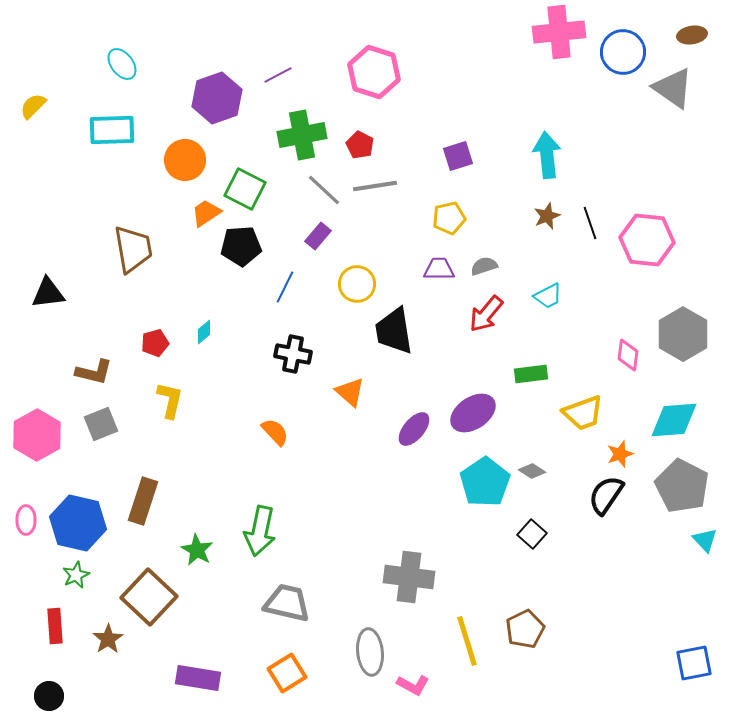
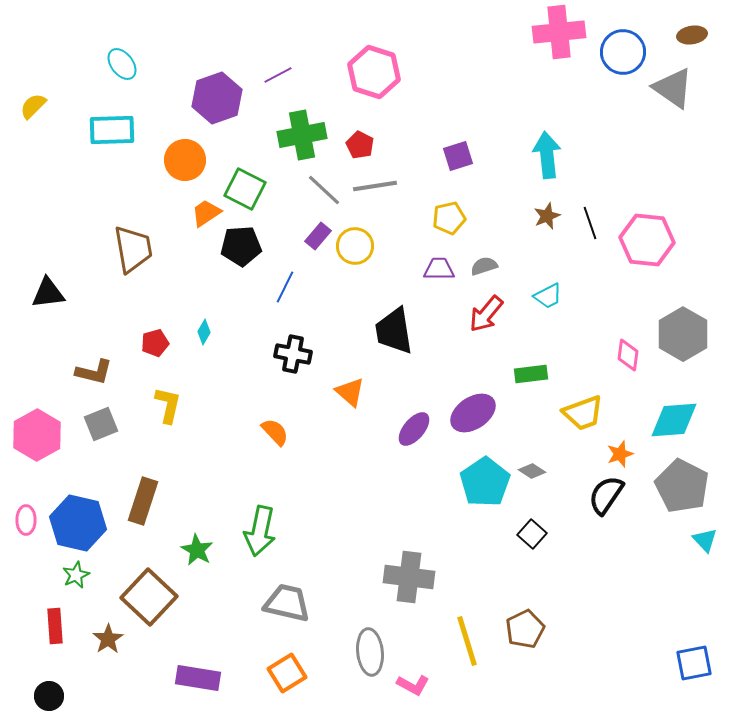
yellow circle at (357, 284): moved 2 px left, 38 px up
cyan diamond at (204, 332): rotated 20 degrees counterclockwise
yellow L-shape at (170, 400): moved 2 px left, 5 px down
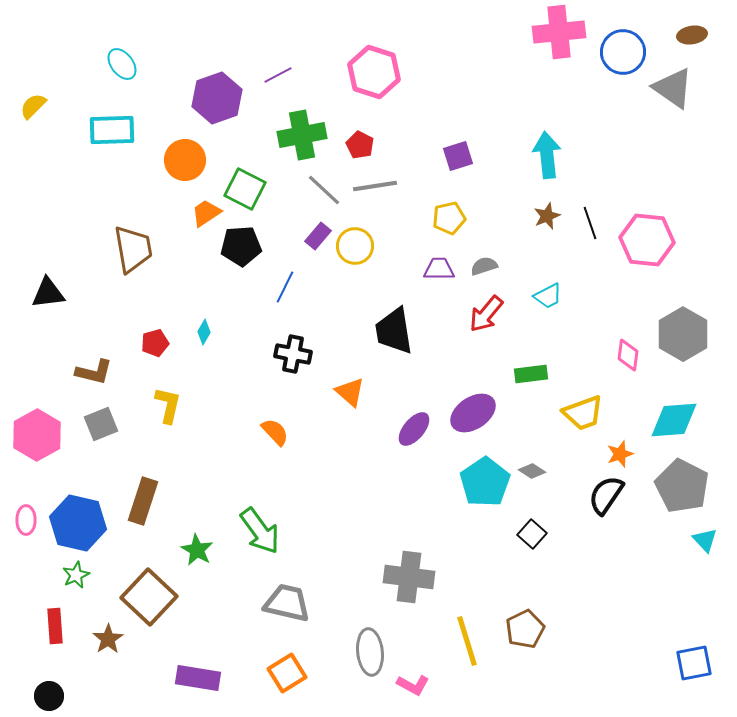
green arrow at (260, 531): rotated 48 degrees counterclockwise
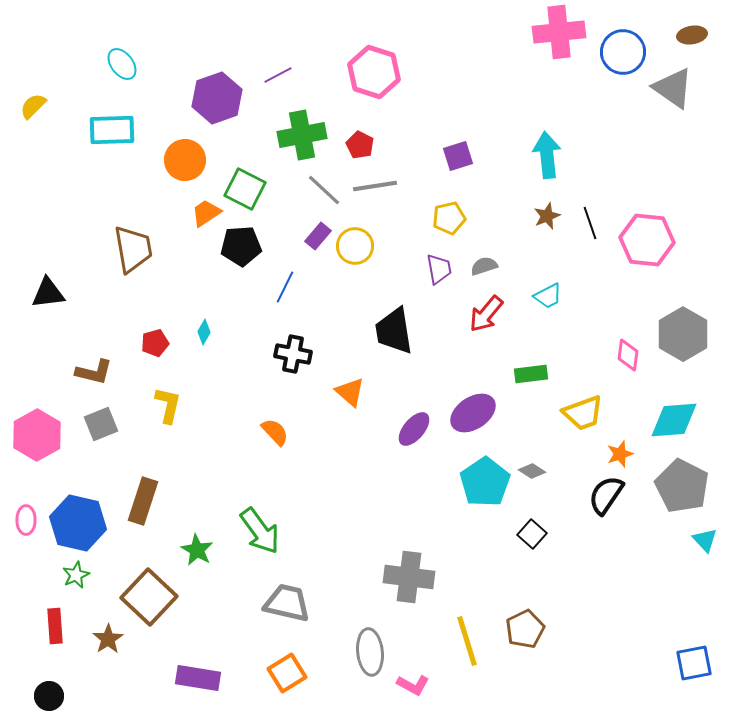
purple trapezoid at (439, 269): rotated 80 degrees clockwise
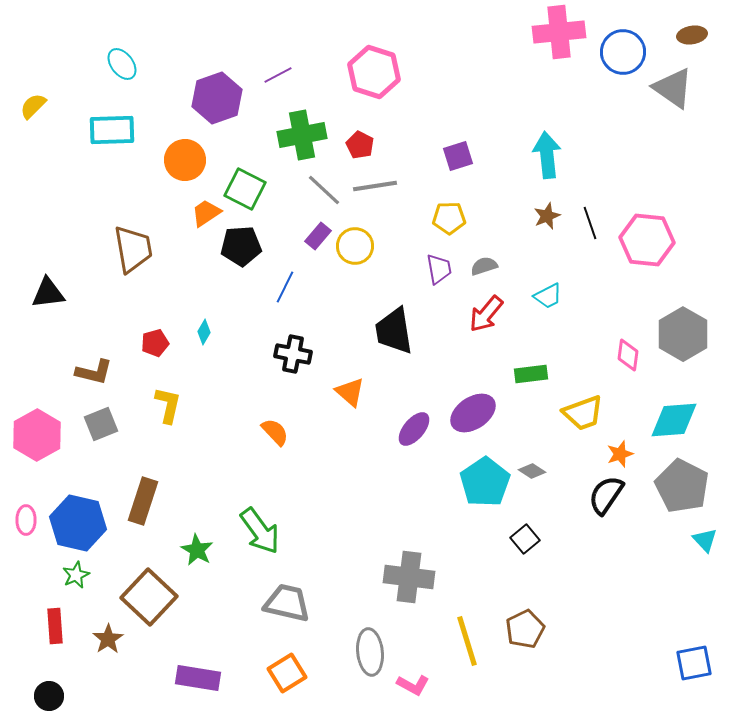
yellow pentagon at (449, 218): rotated 12 degrees clockwise
black square at (532, 534): moved 7 px left, 5 px down; rotated 8 degrees clockwise
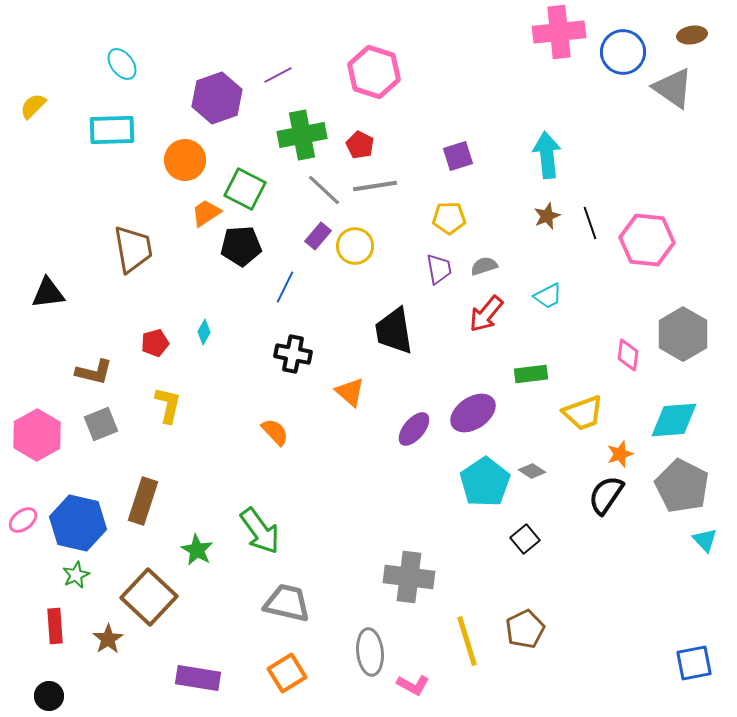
pink ellipse at (26, 520): moved 3 px left; rotated 52 degrees clockwise
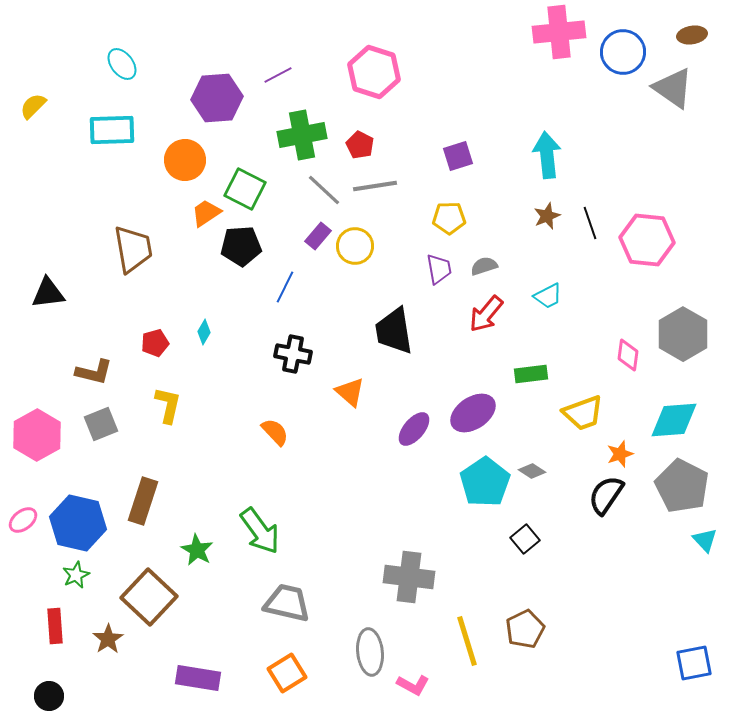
purple hexagon at (217, 98): rotated 15 degrees clockwise
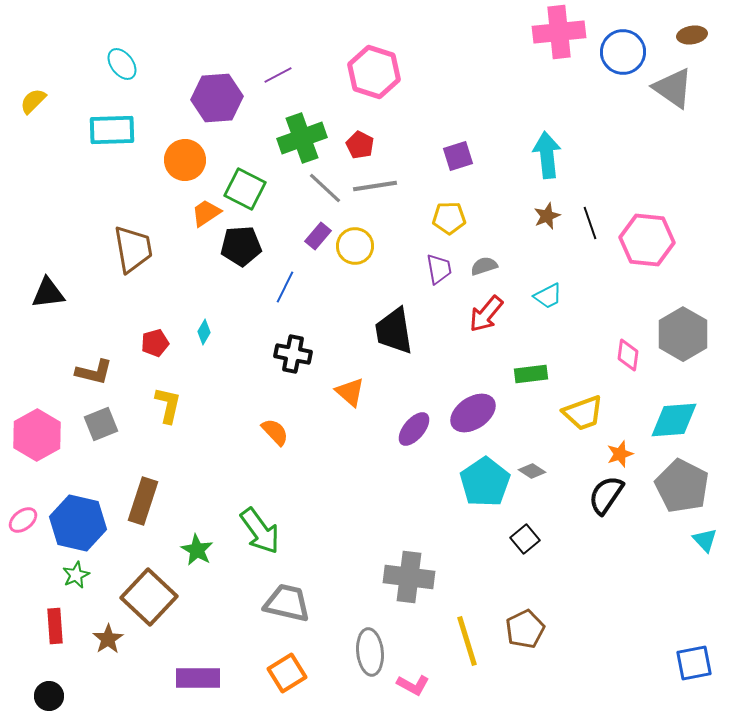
yellow semicircle at (33, 106): moved 5 px up
green cross at (302, 135): moved 3 px down; rotated 9 degrees counterclockwise
gray line at (324, 190): moved 1 px right, 2 px up
purple rectangle at (198, 678): rotated 9 degrees counterclockwise
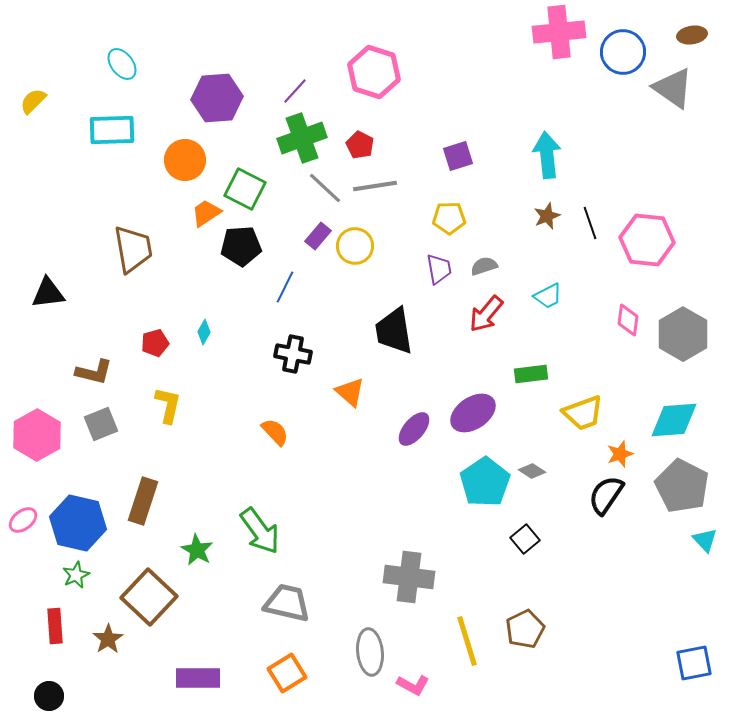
purple line at (278, 75): moved 17 px right, 16 px down; rotated 20 degrees counterclockwise
pink diamond at (628, 355): moved 35 px up
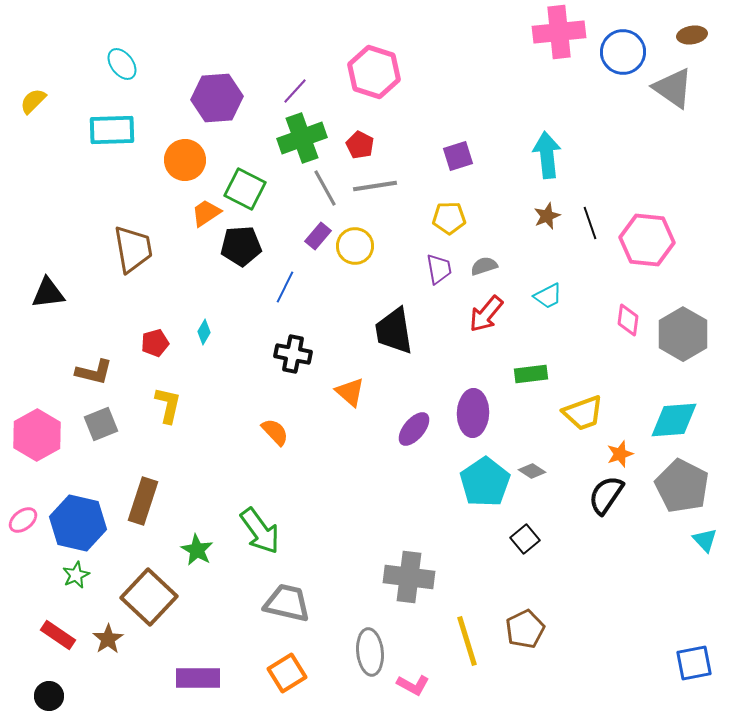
gray line at (325, 188): rotated 18 degrees clockwise
purple ellipse at (473, 413): rotated 54 degrees counterclockwise
red rectangle at (55, 626): moved 3 px right, 9 px down; rotated 52 degrees counterclockwise
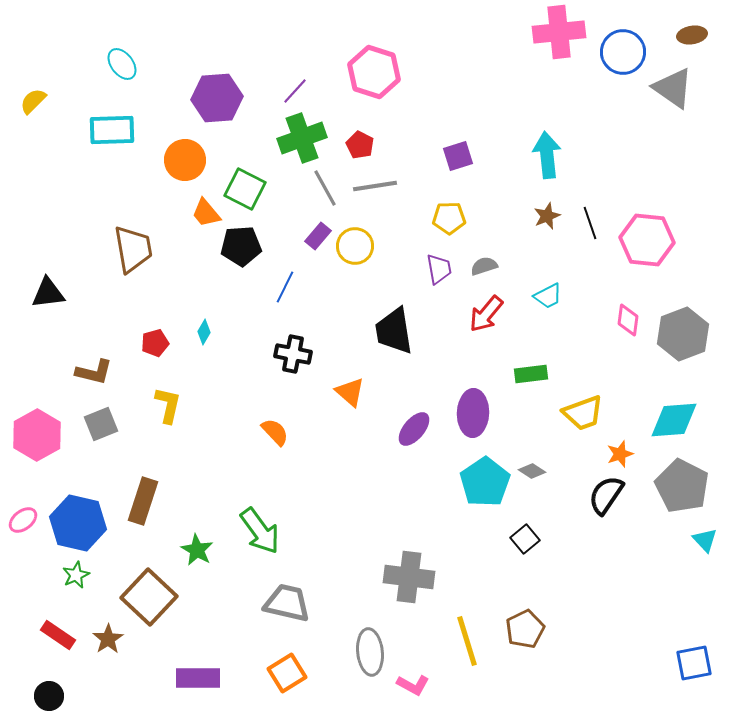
orange trapezoid at (206, 213): rotated 96 degrees counterclockwise
gray hexagon at (683, 334): rotated 9 degrees clockwise
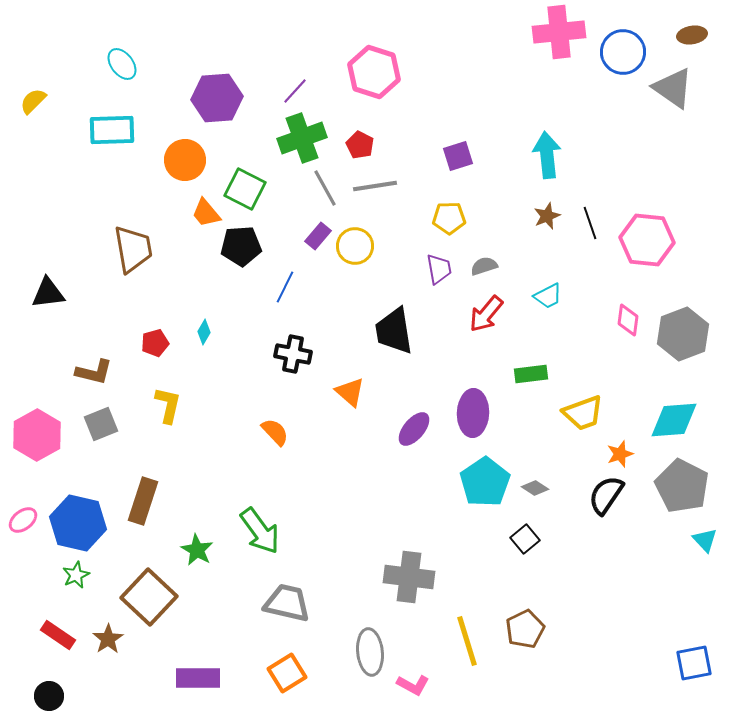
gray diamond at (532, 471): moved 3 px right, 17 px down
